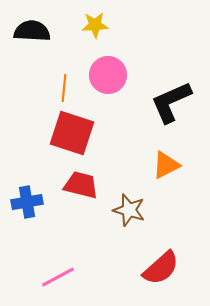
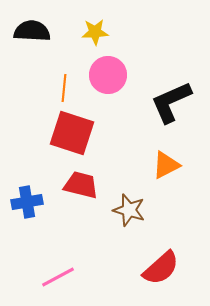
yellow star: moved 7 px down
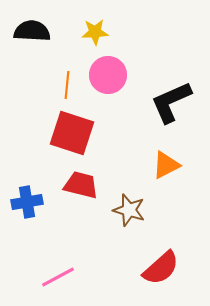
orange line: moved 3 px right, 3 px up
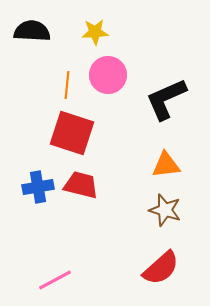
black L-shape: moved 5 px left, 3 px up
orange triangle: rotated 20 degrees clockwise
blue cross: moved 11 px right, 15 px up
brown star: moved 36 px right
pink line: moved 3 px left, 3 px down
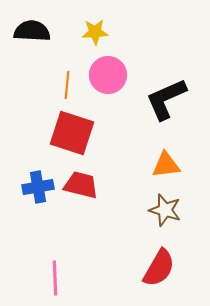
red semicircle: moved 2 px left; rotated 18 degrees counterclockwise
pink line: moved 2 px up; rotated 64 degrees counterclockwise
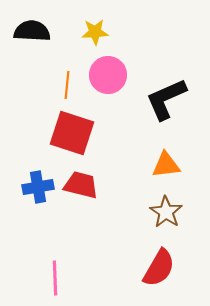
brown star: moved 1 px right, 2 px down; rotated 16 degrees clockwise
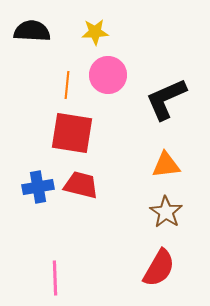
red square: rotated 9 degrees counterclockwise
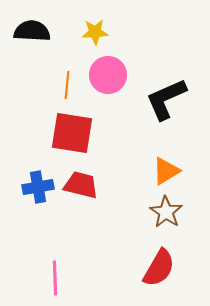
orange triangle: moved 6 px down; rotated 24 degrees counterclockwise
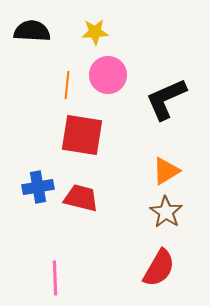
red square: moved 10 px right, 2 px down
red trapezoid: moved 13 px down
